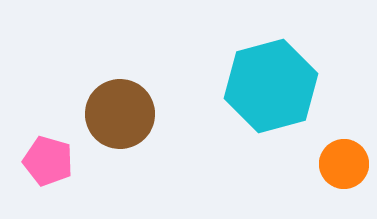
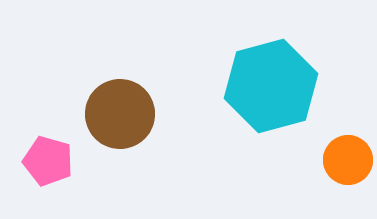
orange circle: moved 4 px right, 4 px up
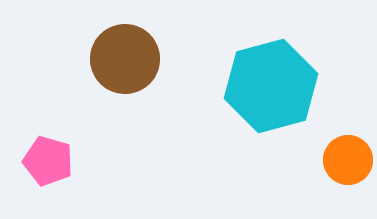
brown circle: moved 5 px right, 55 px up
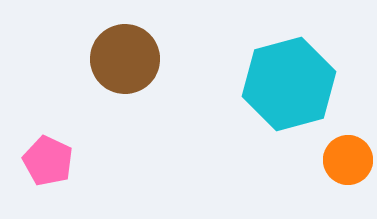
cyan hexagon: moved 18 px right, 2 px up
pink pentagon: rotated 9 degrees clockwise
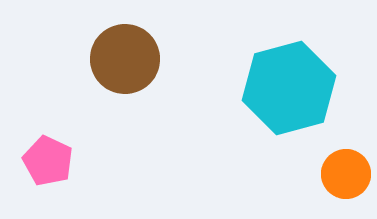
cyan hexagon: moved 4 px down
orange circle: moved 2 px left, 14 px down
